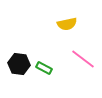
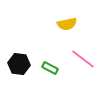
green rectangle: moved 6 px right
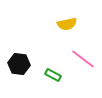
green rectangle: moved 3 px right, 7 px down
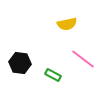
black hexagon: moved 1 px right, 1 px up
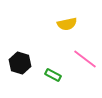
pink line: moved 2 px right
black hexagon: rotated 10 degrees clockwise
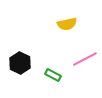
pink line: rotated 65 degrees counterclockwise
black hexagon: rotated 10 degrees clockwise
